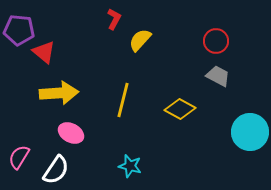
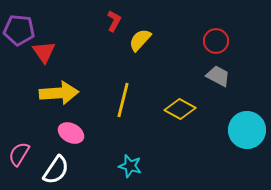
red L-shape: moved 2 px down
red triangle: rotated 15 degrees clockwise
cyan circle: moved 3 px left, 2 px up
pink semicircle: moved 3 px up
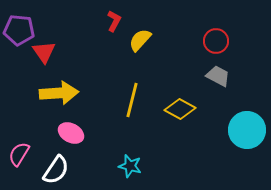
yellow line: moved 9 px right
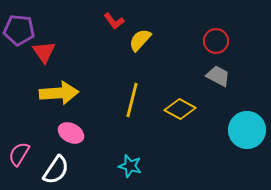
red L-shape: rotated 115 degrees clockwise
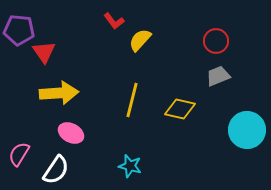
gray trapezoid: rotated 50 degrees counterclockwise
yellow diamond: rotated 16 degrees counterclockwise
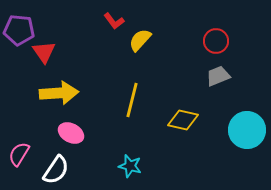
yellow diamond: moved 3 px right, 11 px down
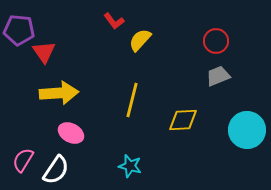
yellow diamond: rotated 16 degrees counterclockwise
pink semicircle: moved 4 px right, 6 px down
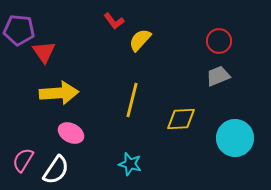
red circle: moved 3 px right
yellow diamond: moved 2 px left, 1 px up
cyan circle: moved 12 px left, 8 px down
cyan star: moved 2 px up
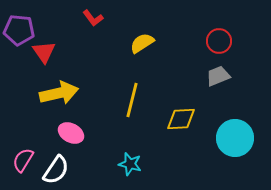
red L-shape: moved 21 px left, 3 px up
yellow semicircle: moved 2 px right, 3 px down; rotated 15 degrees clockwise
yellow arrow: rotated 9 degrees counterclockwise
